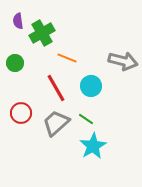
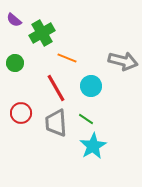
purple semicircle: moved 4 px left, 1 px up; rotated 42 degrees counterclockwise
gray trapezoid: rotated 52 degrees counterclockwise
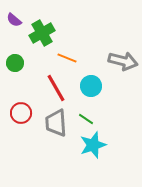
cyan star: moved 1 px up; rotated 12 degrees clockwise
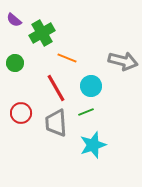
green line: moved 7 px up; rotated 56 degrees counterclockwise
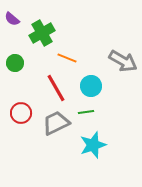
purple semicircle: moved 2 px left, 1 px up
gray arrow: rotated 16 degrees clockwise
green line: rotated 14 degrees clockwise
gray trapezoid: rotated 68 degrees clockwise
